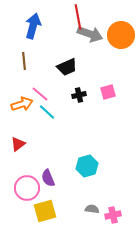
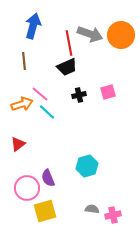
red line: moved 9 px left, 26 px down
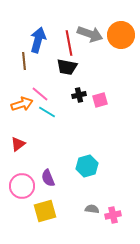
blue arrow: moved 5 px right, 14 px down
black trapezoid: rotated 35 degrees clockwise
pink square: moved 8 px left, 8 px down
cyan line: rotated 12 degrees counterclockwise
pink circle: moved 5 px left, 2 px up
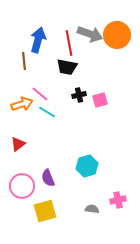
orange circle: moved 4 px left
pink cross: moved 5 px right, 15 px up
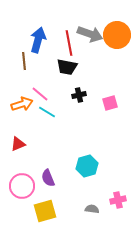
pink square: moved 10 px right, 3 px down
red triangle: rotated 14 degrees clockwise
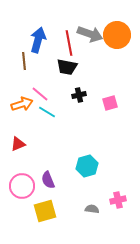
purple semicircle: moved 2 px down
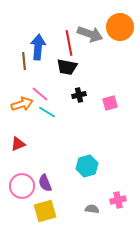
orange circle: moved 3 px right, 8 px up
blue arrow: moved 7 px down; rotated 10 degrees counterclockwise
purple semicircle: moved 3 px left, 3 px down
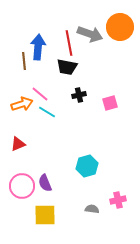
yellow square: moved 4 px down; rotated 15 degrees clockwise
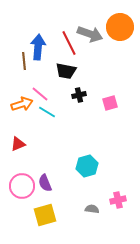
red line: rotated 15 degrees counterclockwise
black trapezoid: moved 1 px left, 4 px down
yellow square: rotated 15 degrees counterclockwise
